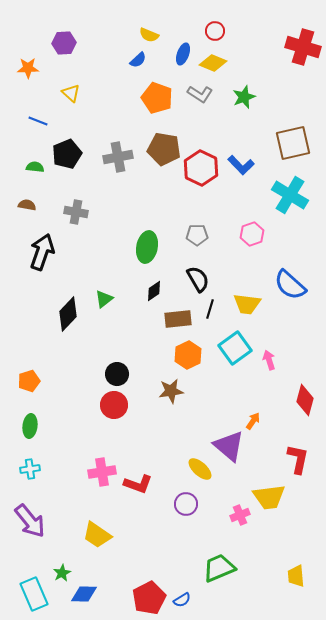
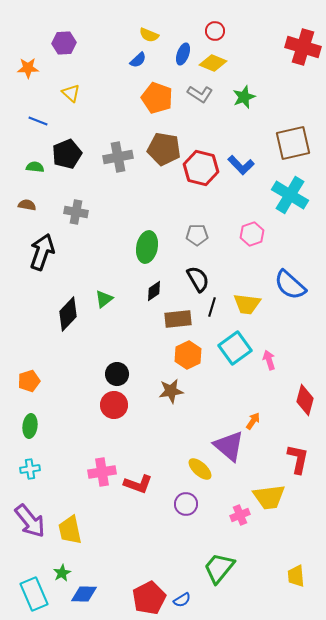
red hexagon at (201, 168): rotated 12 degrees counterclockwise
black line at (210, 309): moved 2 px right, 2 px up
yellow trapezoid at (97, 535): moved 27 px left, 5 px up; rotated 44 degrees clockwise
green trapezoid at (219, 568): rotated 28 degrees counterclockwise
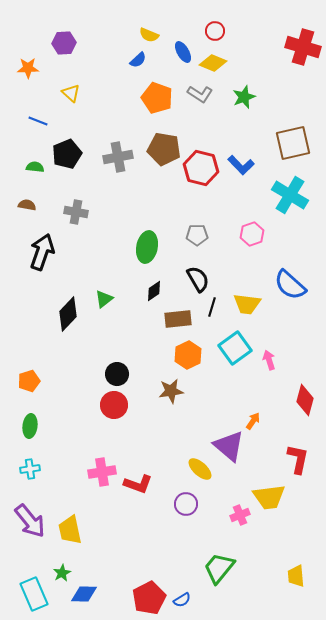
blue ellipse at (183, 54): moved 2 px up; rotated 50 degrees counterclockwise
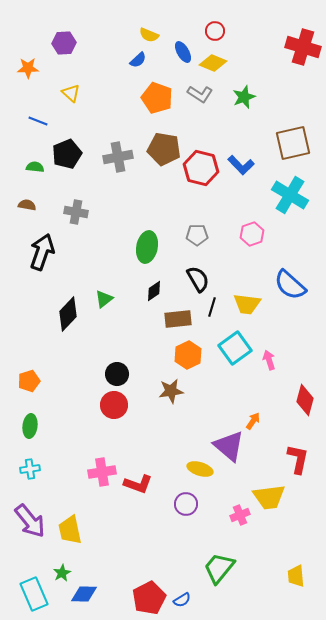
yellow ellipse at (200, 469): rotated 25 degrees counterclockwise
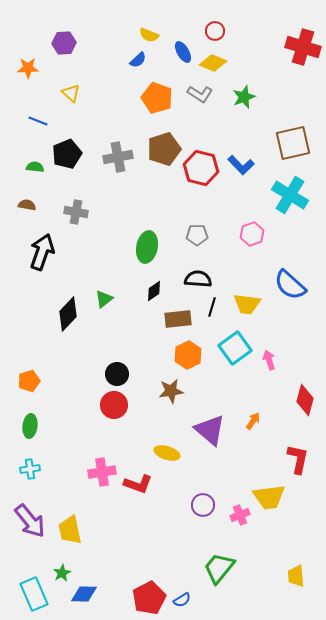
brown pentagon at (164, 149): rotated 28 degrees counterclockwise
black semicircle at (198, 279): rotated 56 degrees counterclockwise
purple triangle at (229, 446): moved 19 px left, 16 px up
yellow ellipse at (200, 469): moved 33 px left, 16 px up
purple circle at (186, 504): moved 17 px right, 1 px down
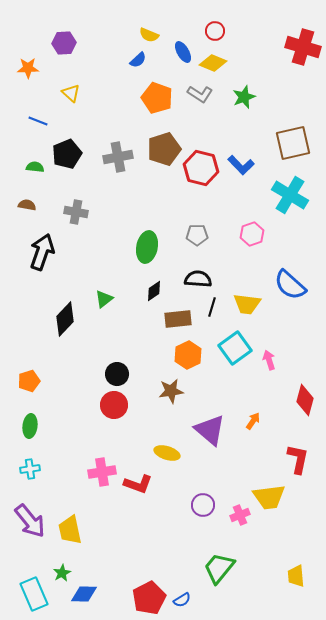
black diamond at (68, 314): moved 3 px left, 5 px down
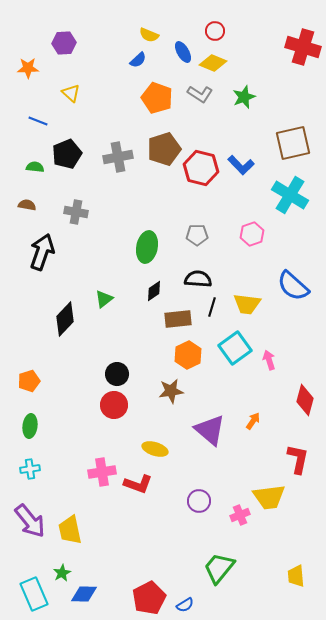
blue semicircle at (290, 285): moved 3 px right, 1 px down
yellow ellipse at (167, 453): moved 12 px left, 4 px up
purple circle at (203, 505): moved 4 px left, 4 px up
blue semicircle at (182, 600): moved 3 px right, 5 px down
